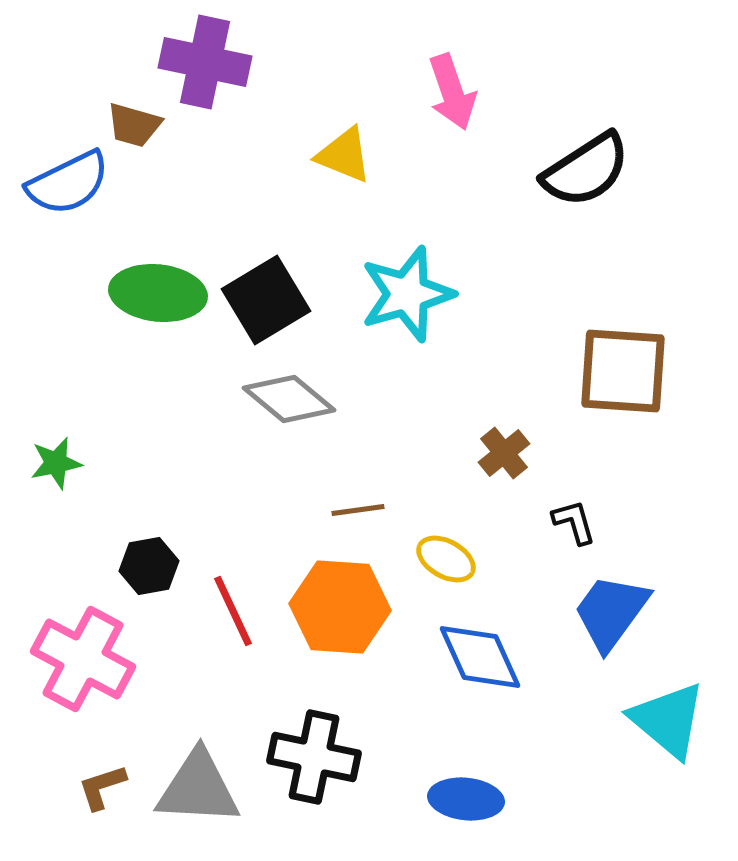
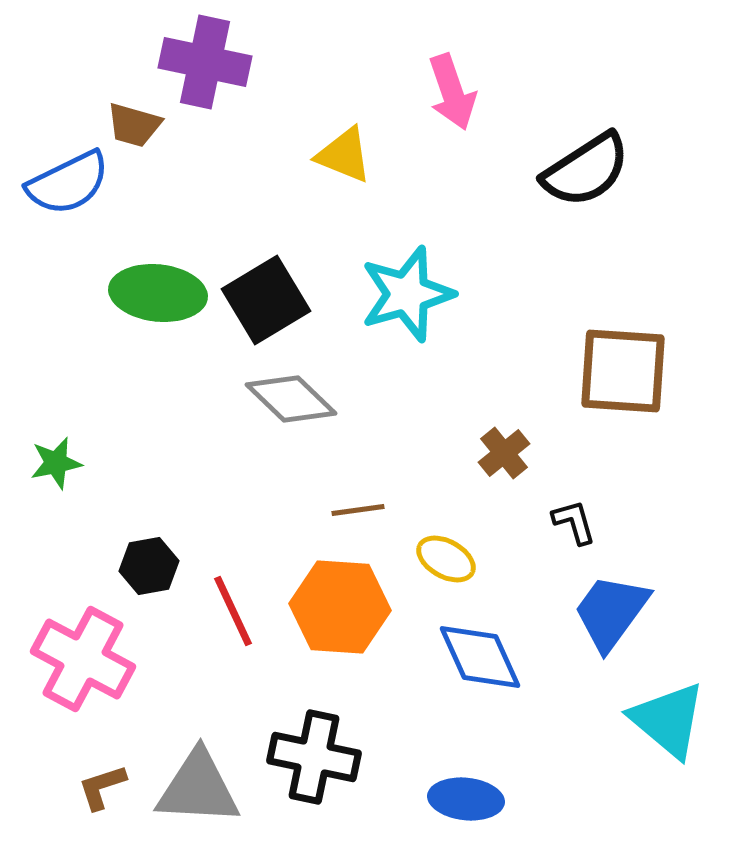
gray diamond: moved 2 px right; rotated 4 degrees clockwise
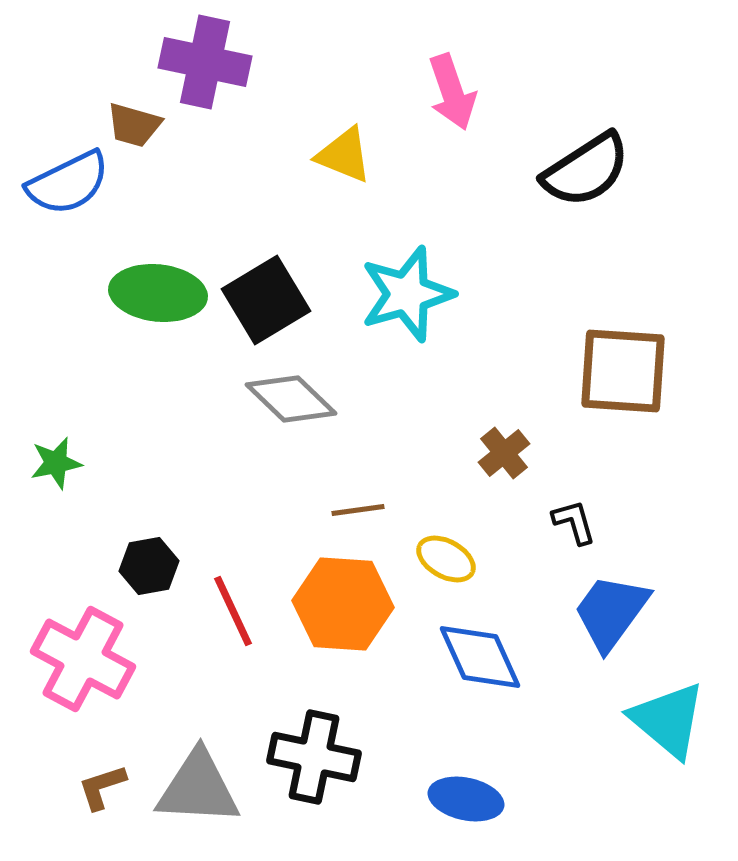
orange hexagon: moved 3 px right, 3 px up
blue ellipse: rotated 6 degrees clockwise
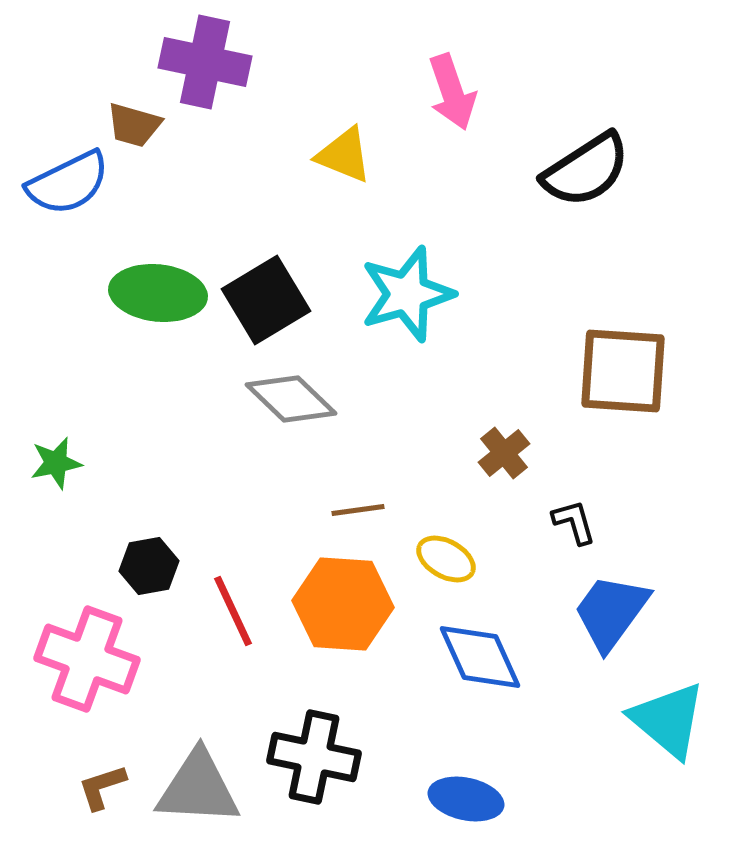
pink cross: moved 4 px right; rotated 8 degrees counterclockwise
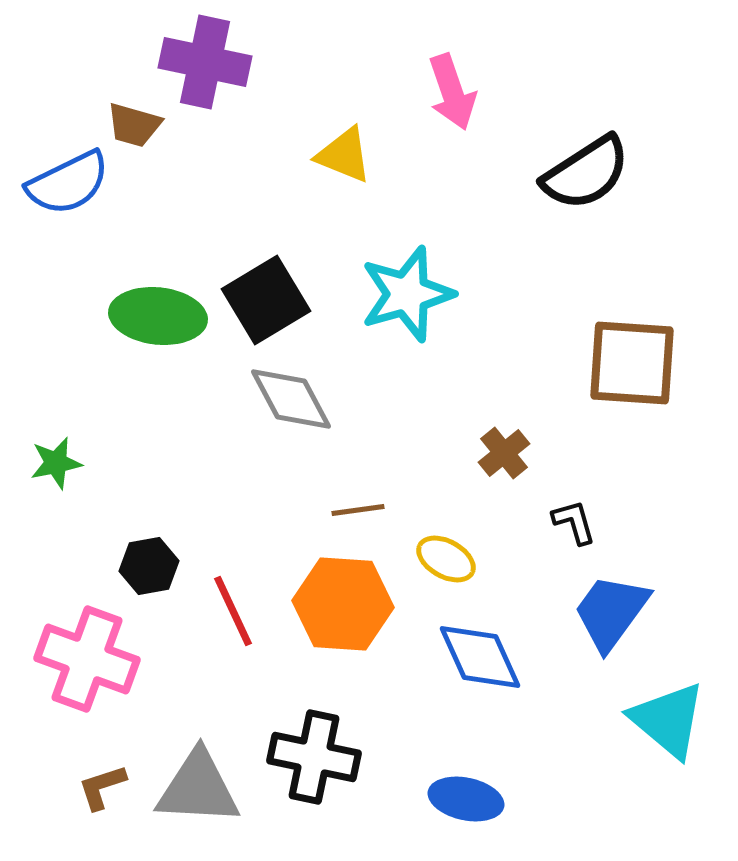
black semicircle: moved 3 px down
green ellipse: moved 23 px down
brown square: moved 9 px right, 8 px up
gray diamond: rotated 18 degrees clockwise
